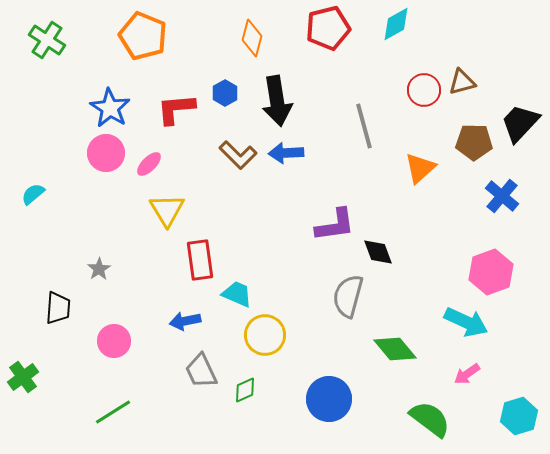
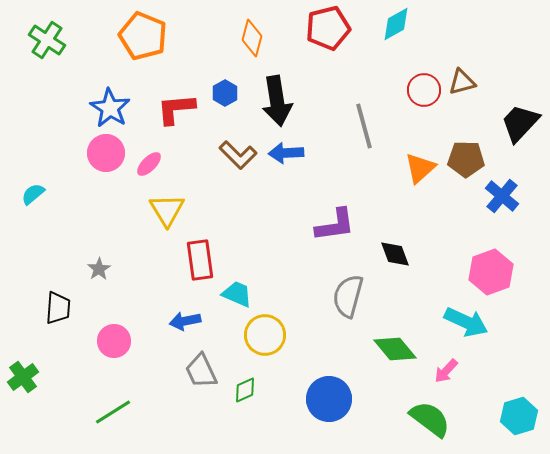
brown pentagon at (474, 142): moved 8 px left, 17 px down
black diamond at (378, 252): moved 17 px right, 2 px down
pink arrow at (467, 374): moved 21 px left, 3 px up; rotated 12 degrees counterclockwise
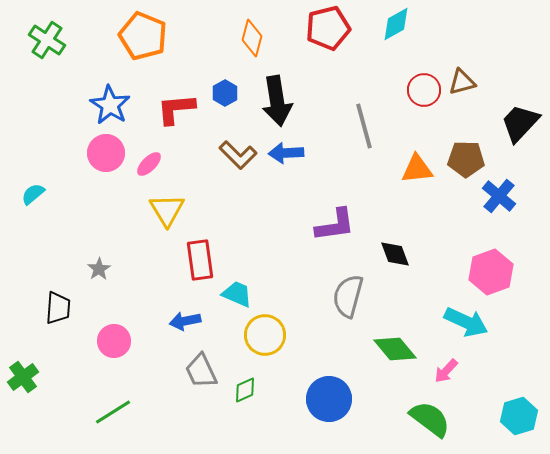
blue star at (110, 108): moved 3 px up
orange triangle at (420, 168): moved 3 px left, 1 px down; rotated 36 degrees clockwise
blue cross at (502, 196): moved 3 px left
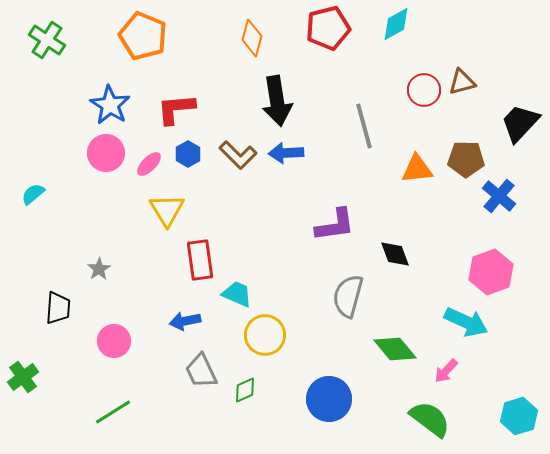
blue hexagon at (225, 93): moved 37 px left, 61 px down
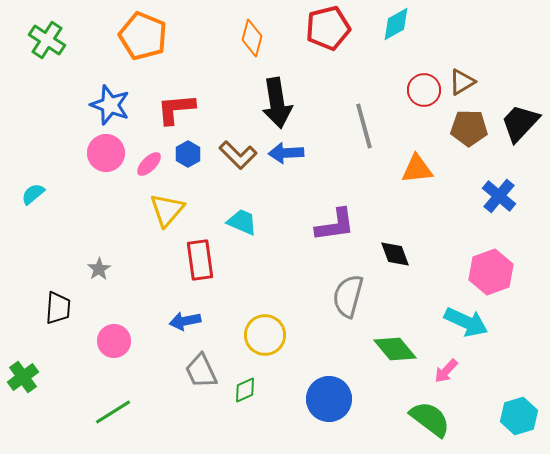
brown triangle at (462, 82): rotated 16 degrees counterclockwise
black arrow at (277, 101): moved 2 px down
blue star at (110, 105): rotated 12 degrees counterclockwise
brown pentagon at (466, 159): moved 3 px right, 31 px up
yellow triangle at (167, 210): rotated 12 degrees clockwise
cyan trapezoid at (237, 294): moved 5 px right, 72 px up
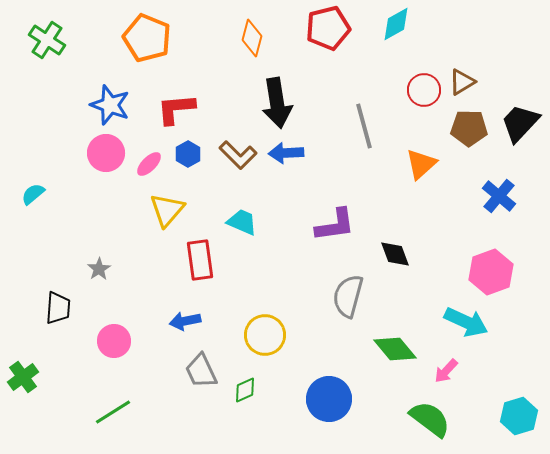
orange pentagon at (143, 36): moved 4 px right, 2 px down
orange triangle at (417, 169): moved 4 px right, 5 px up; rotated 36 degrees counterclockwise
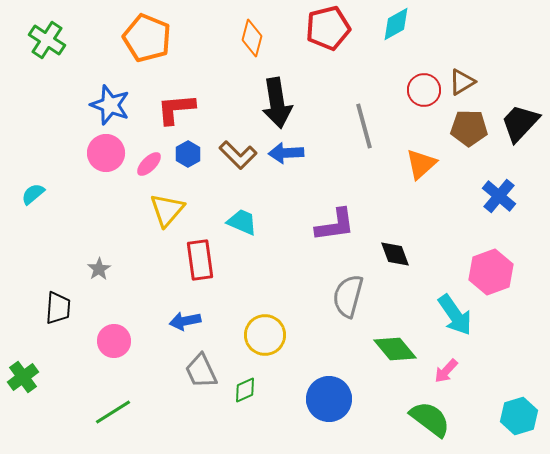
cyan arrow at (466, 322): moved 11 px left, 7 px up; rotated 30 degrees clockwise
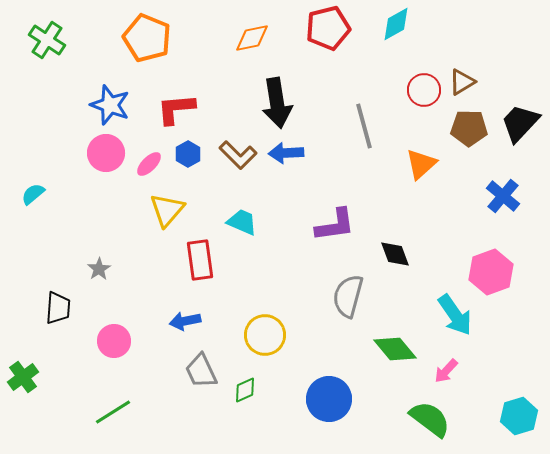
orange diamond at (252, 38): rotated 63 degrees clockwise
blue cross at (499, 196): moved 4 px right
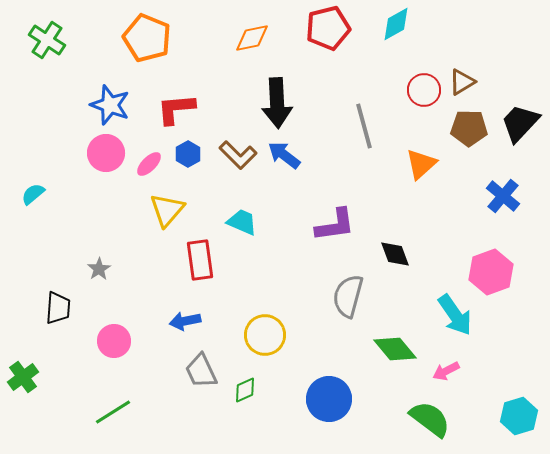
black arrow at (277, 103): rotated 6 degrees clockwise
blue arrow at (286, 153): moved 2 px left, 2 px down; rotated 40 degrees clockwise
pink arrow at (446, 371): rotated 20 degrees clockwise
